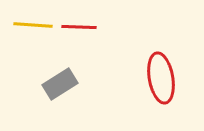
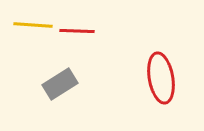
red line: moved 2 px left, 4 px down
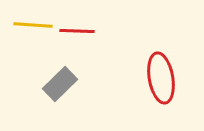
gray rectangle: rotated 12 degrees counterclockwise
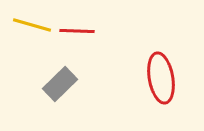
yellow line: moved 1 px left; rotated 12 degrees clockwise
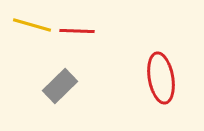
gray rectangle: moved 2 px down
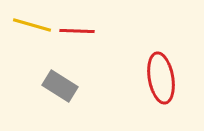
gray rectangle: rotated 76 degrees clockwise
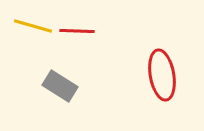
yellow line: moved 1 px right, 1 px down
red ellipse: moved 1 px right, 3 px up
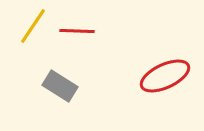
yellow line: rotated 72 degrees counterclockwise
red ellipse: moved 3 px right, 1 px down; rotated 75 degrees clockwise
